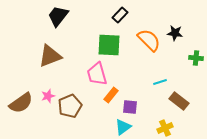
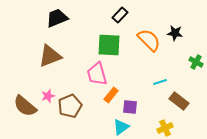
black trapezoid: moved 1 px left, 2 px down; rotated 30 degrees clockwise
green cross: moved 4 px down; rotated 24 degrees clockwise
brown semicircle: moved 4 px right, 3 px down; rotated 75 degrees clockwise
cyan triangle: moved 2 px left
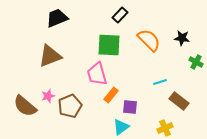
black star: moved 7 px right, 5 px down
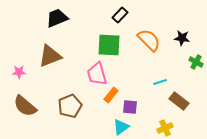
pink star: moved 29 px left, 24 px up; rotated 16 degrees clockwise
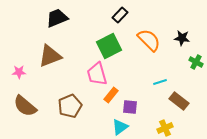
green square: moved 1 px down; rotated 30 degrees counterclockwise
cyan triangle: moved 1 px left
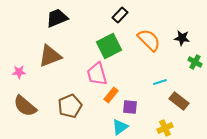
green cross: moved 1 px left
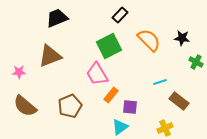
green cross: moved 1 px right
pink trapezoid: rotated 15 degrees counterclockwise
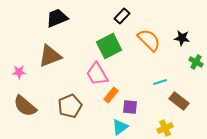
black rectangle: moved 2 px right, 1 px down
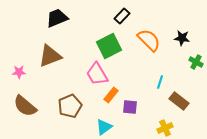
cyan line: rotated 56 degrees counterclockwise
cyan triangle: moved 16 px left
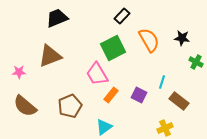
orange semicircle: rotated 15 degrees clockwise
green square: moved 4 px right, 2 px down
cyan line: moved 2 px right
purple square: moved 9 px right, 12 px up; rotated 21 degrees clockwise
